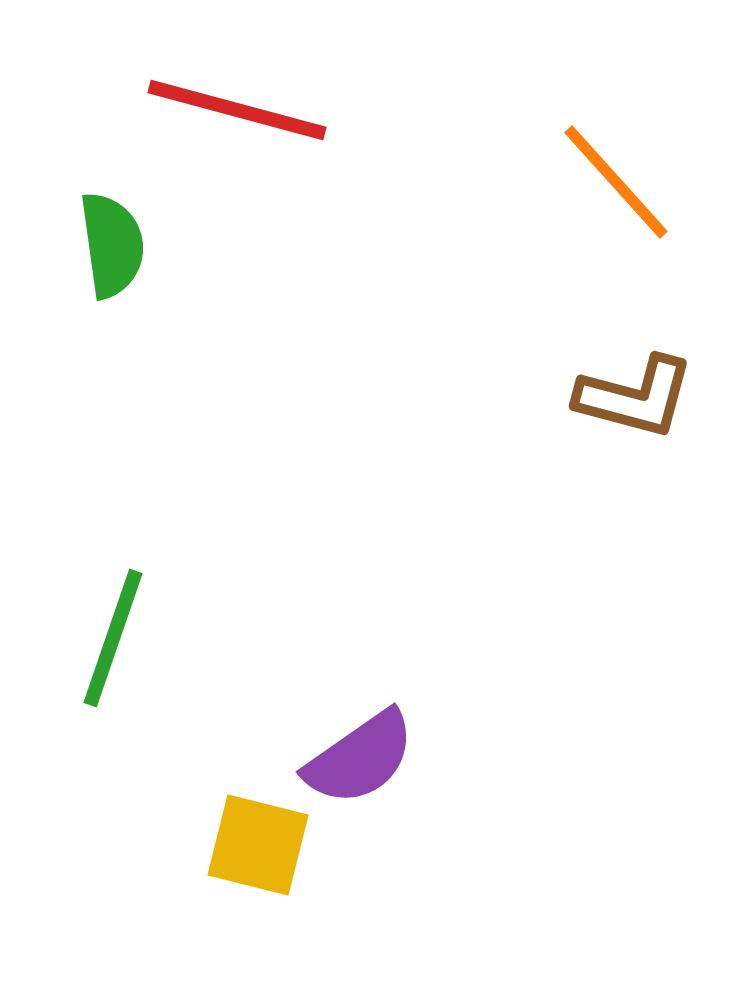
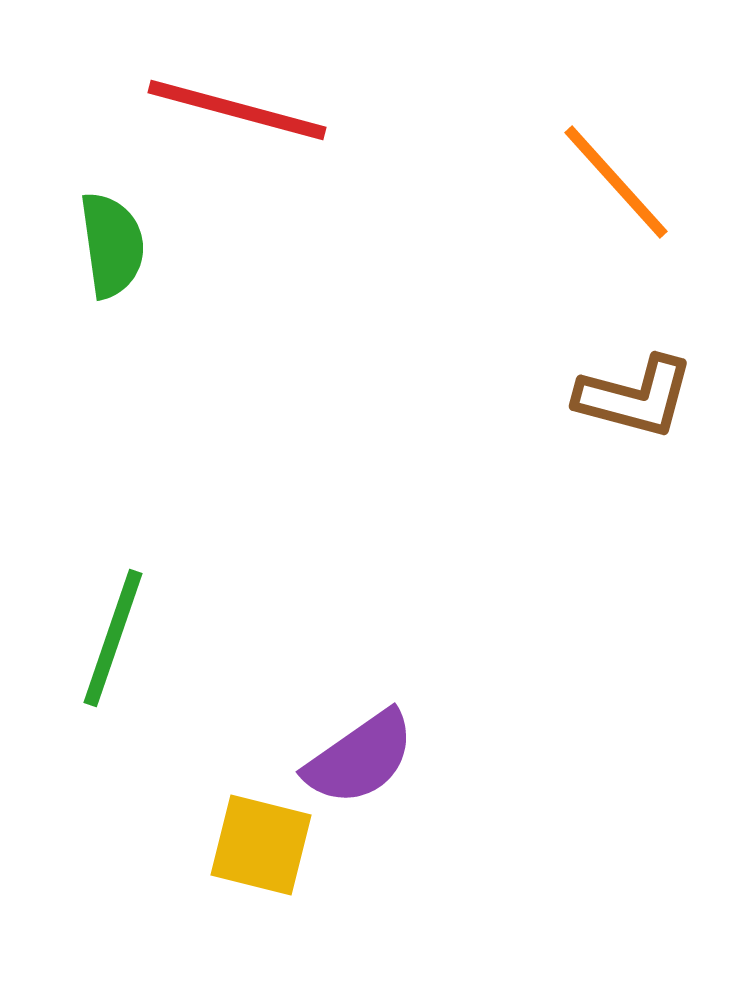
yellow square: moved 3 px right
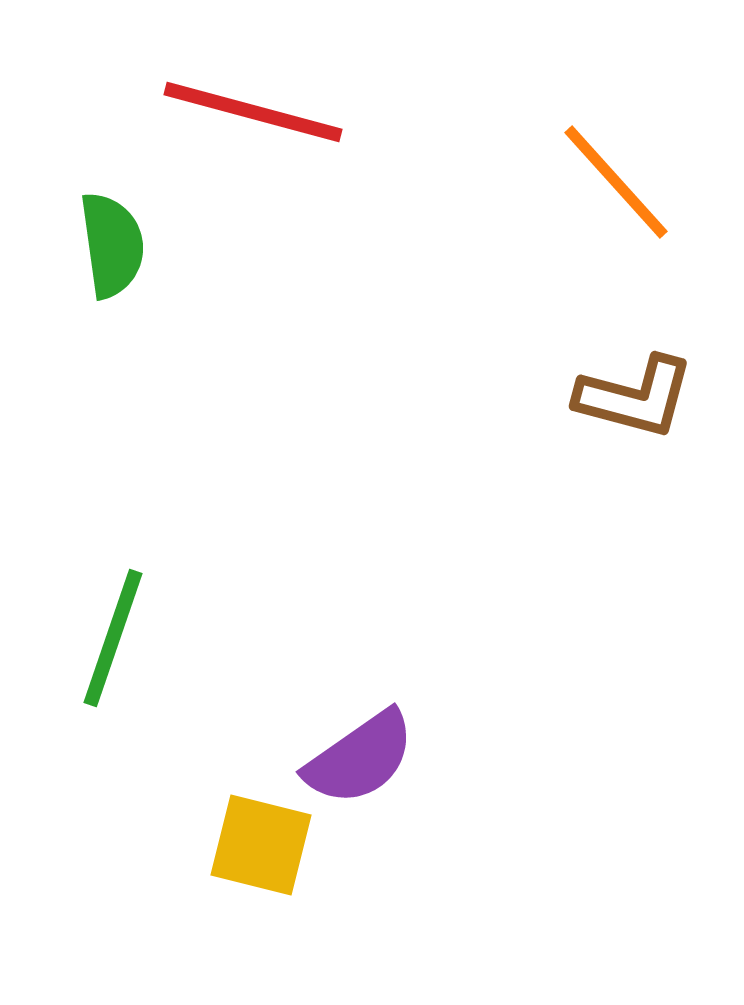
red line: moved 16 px right, 2 px down
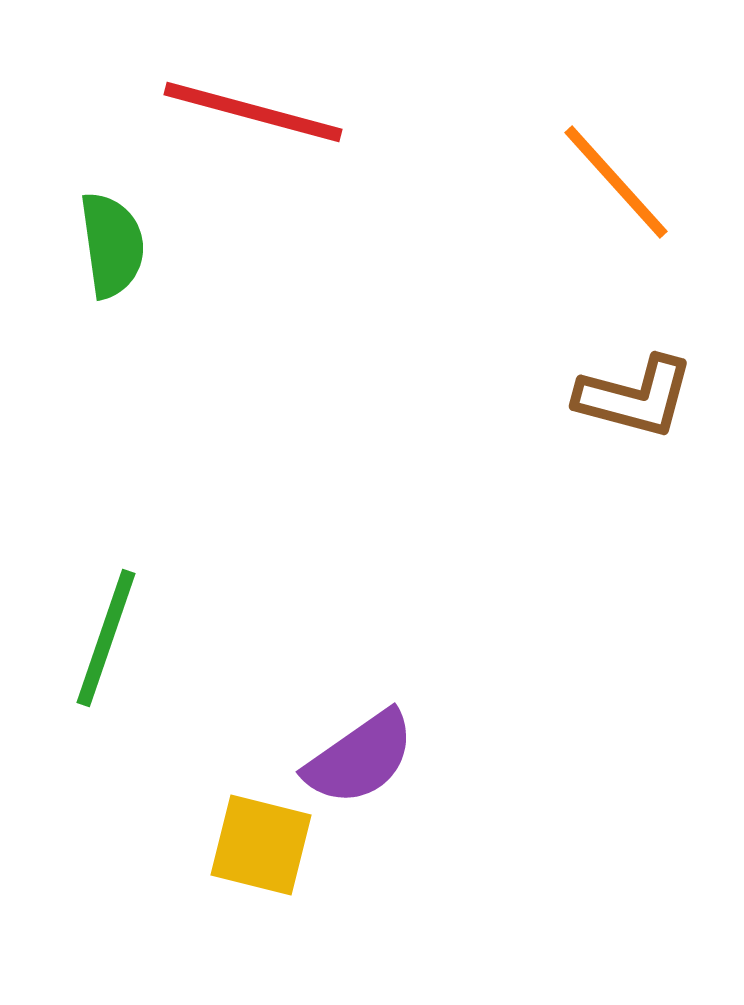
green line: moved 7 px left
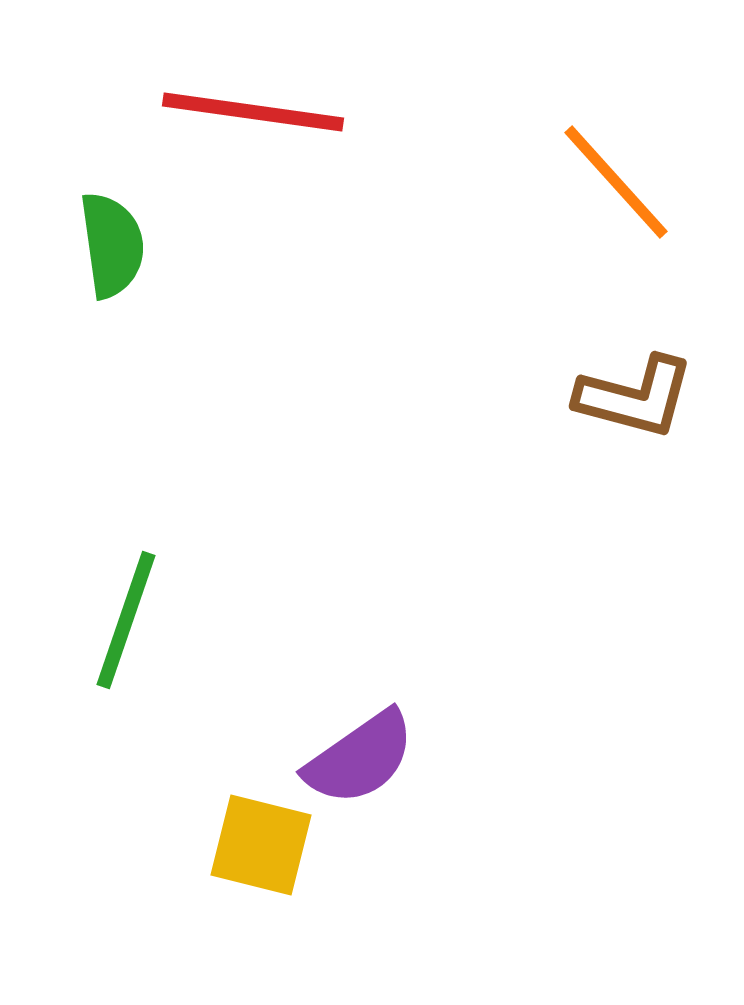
red line: rotated 7 degrees counterclockwise
green line: moved 20 px right, 18 px up
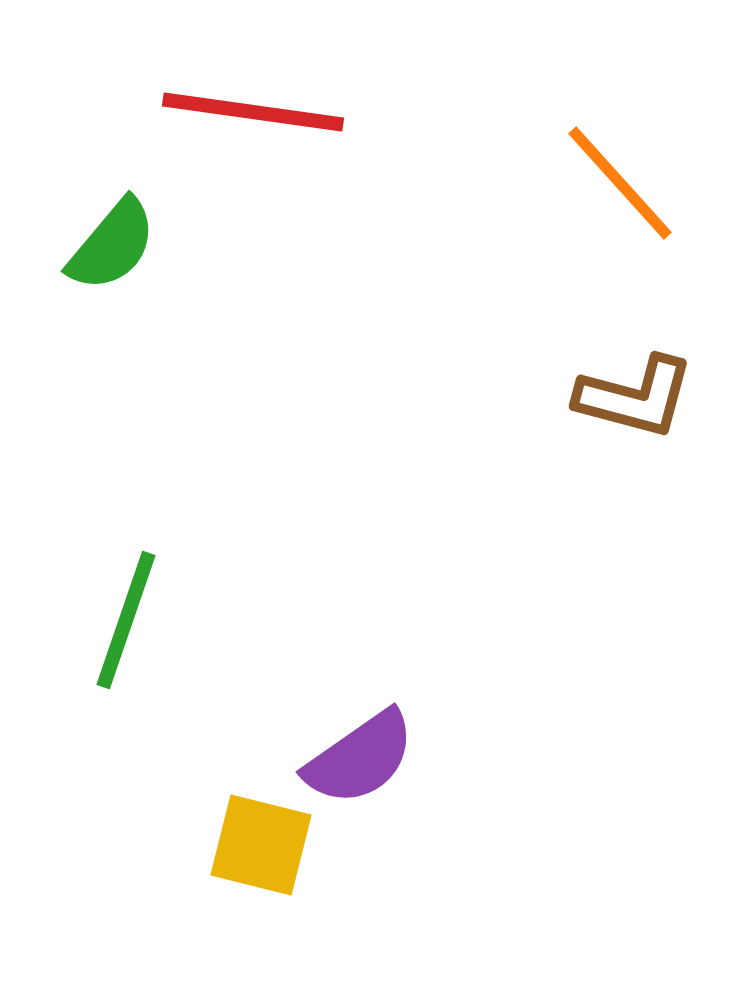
orange line: moved 4 px right, 1 px down
green semicircle: rotated 48 degrees clockwise
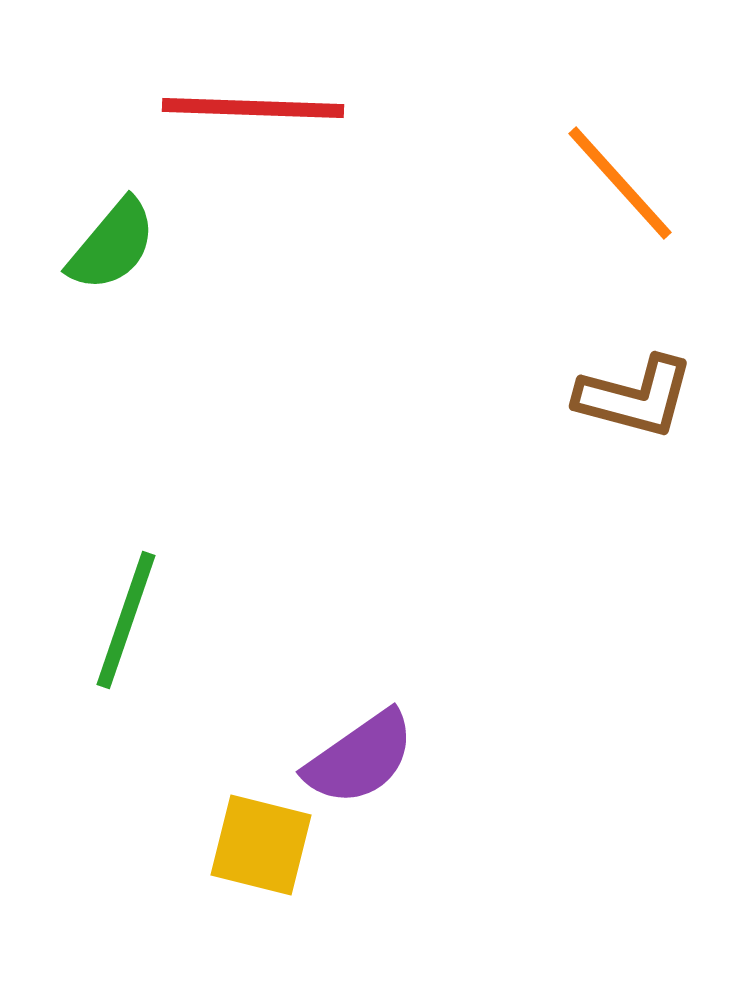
red line: moved 4 px up; rotated 6 degrees counterclockwise
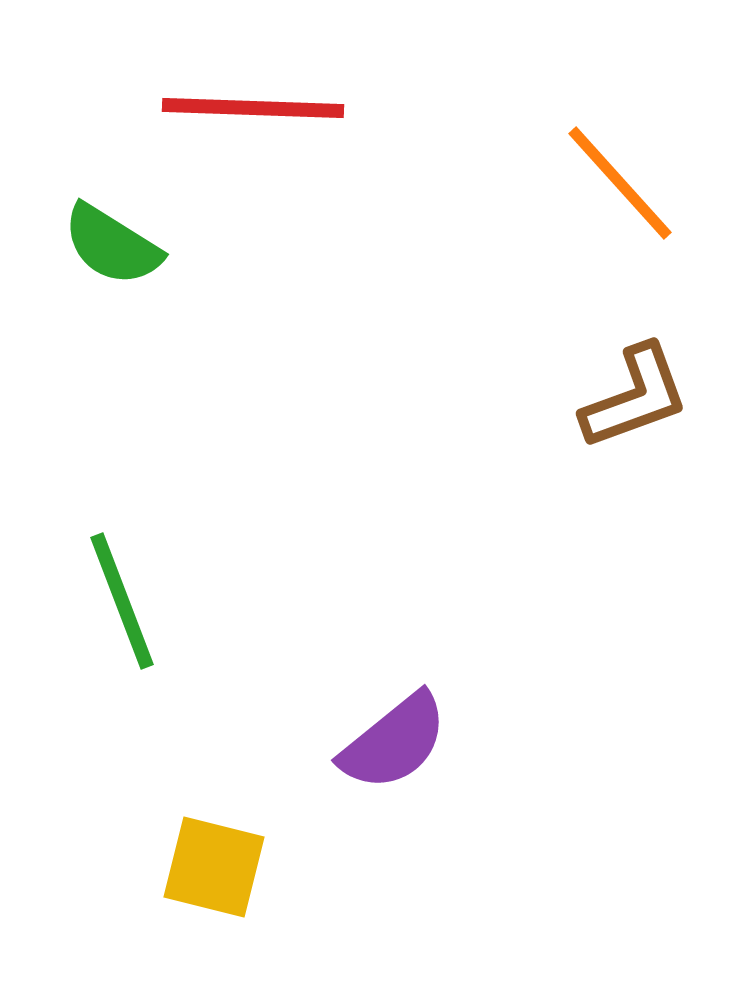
green semicircle: rotated 82 degrees clockwise
brown L-shape: rotated 35 degrees counterclockwise
green line: moved 4 px left, 19 px up; rotated 40 degrees counterclockwise
purple semicircle: moved 34 px right, 16 px up; rotated 4 degrees counterclockwise
yellow square: moved 47 px left, 22 px down
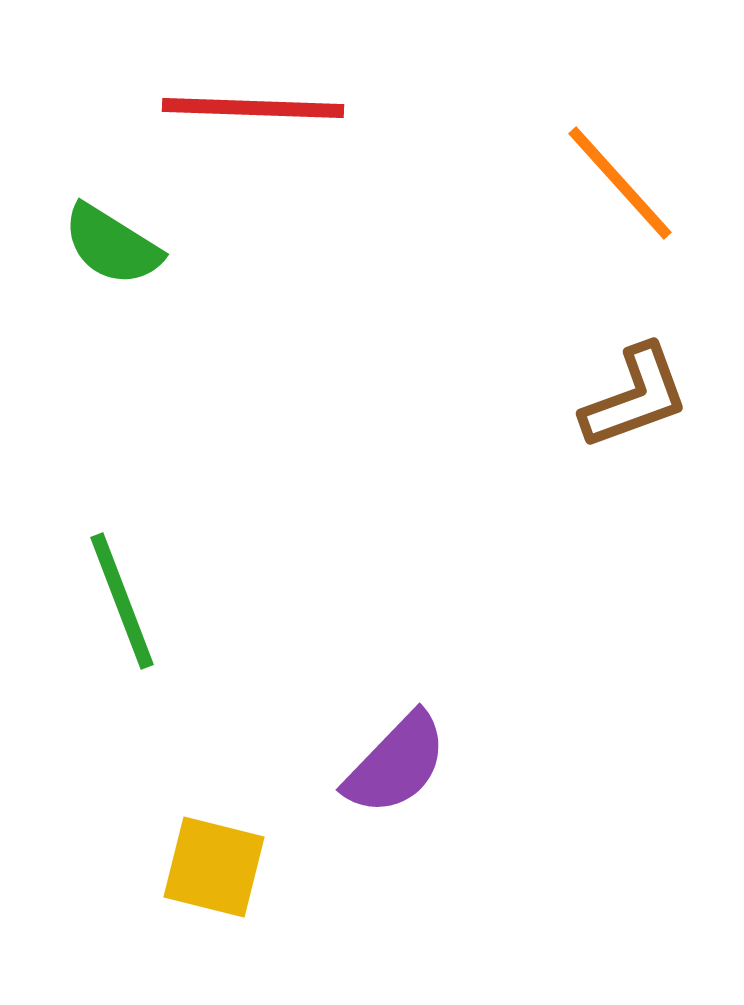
purple semicircle: moved 2 px right, 22 px down; rotated 7 degrees counterclockwise
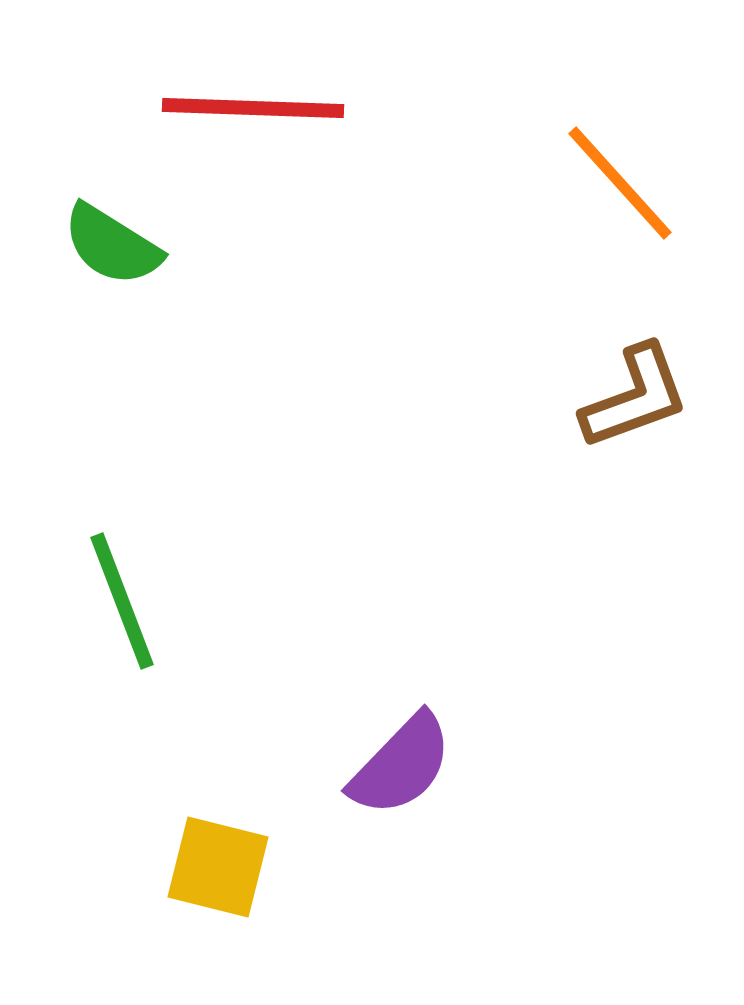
purple semicircle: moved 5 px right, 1 px down
yellow square: moved 4 px right
